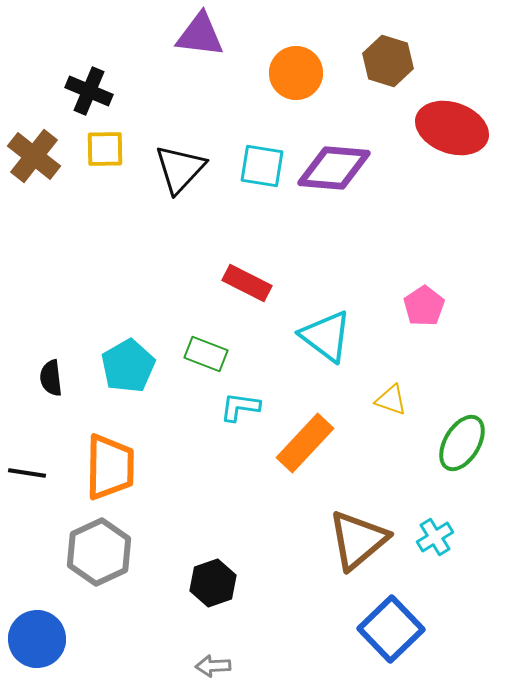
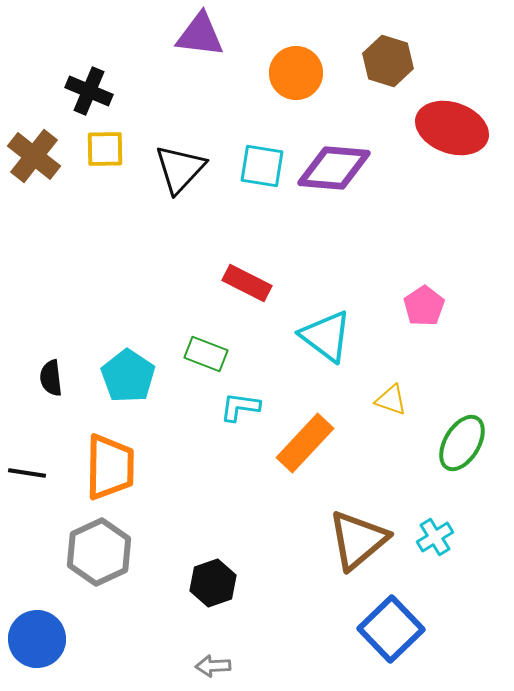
cyan pentagon: moved 10 px down; rotated 8 degrees counterclockwise
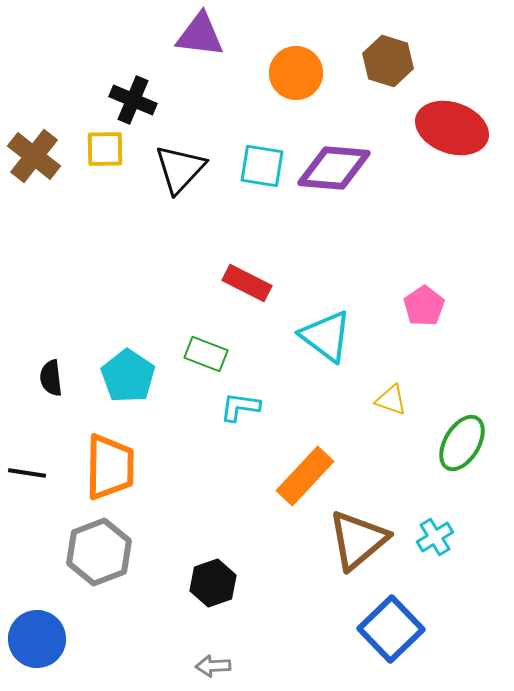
black cross: moved 44 px right, 9 px down
orange rectangle: moved 33 px down
gray hexagon: rotated 4 degrees clockwise
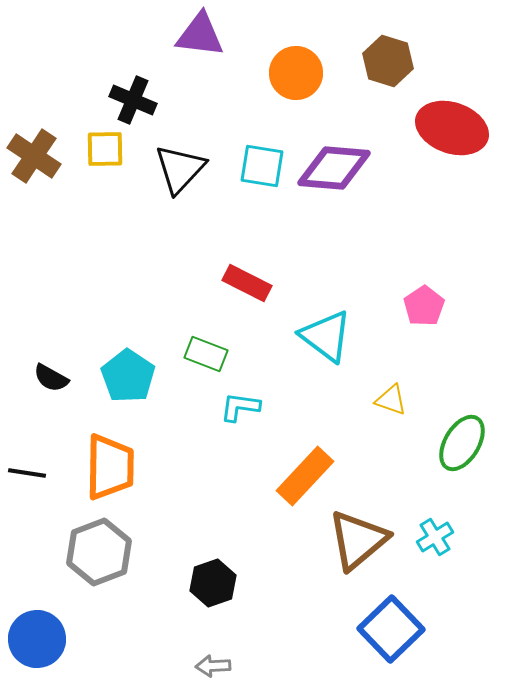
brown cross: rotated 4 degrees counterclockwise
black semicircle: rotated 54 degrees counterclockwise
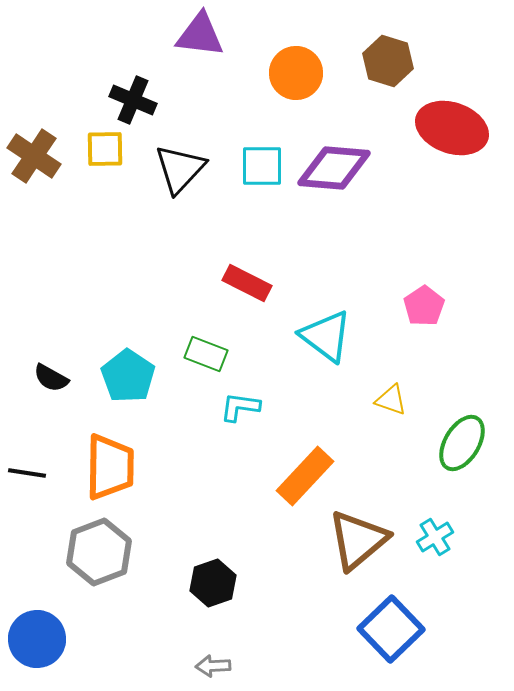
cyan square: rotated 9 degrees counterclockwise
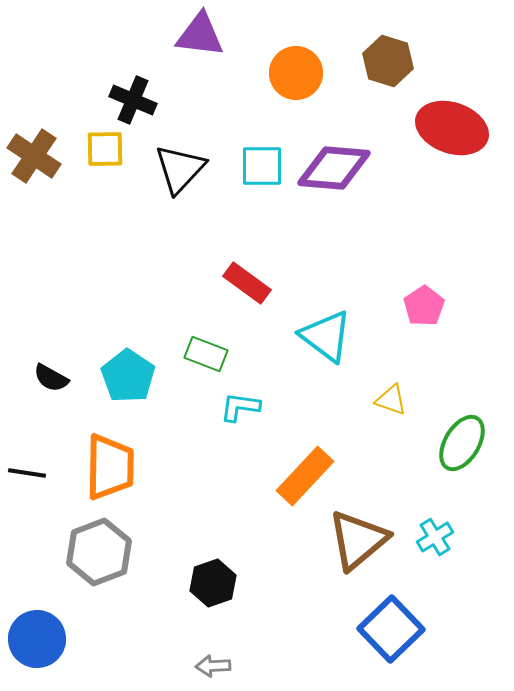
red rectangle: rotated 9 degrees clockwise
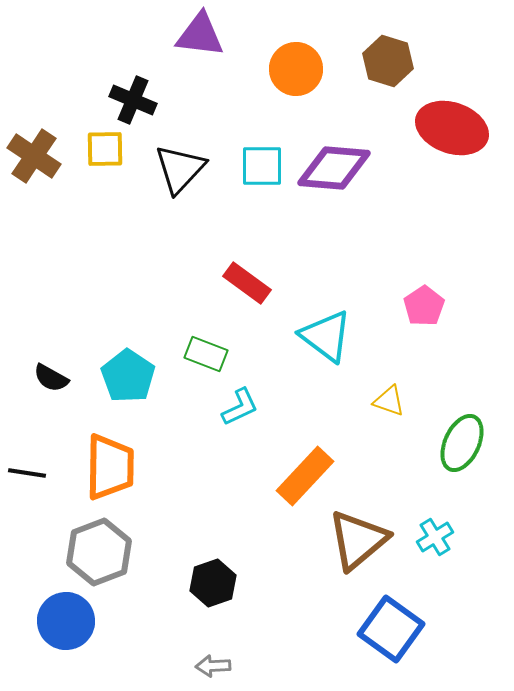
orange circle: moved 4 px up
yellow triangle: moved 2 px left, 1 px down
cyan L-shape: rotated 147 degrees clockwise
green ellipse: rotated 6 degrees counterclockwise
blue square: rotated 10 degrees counterclockwise
blue circle: moved 29 px right, 18 px up
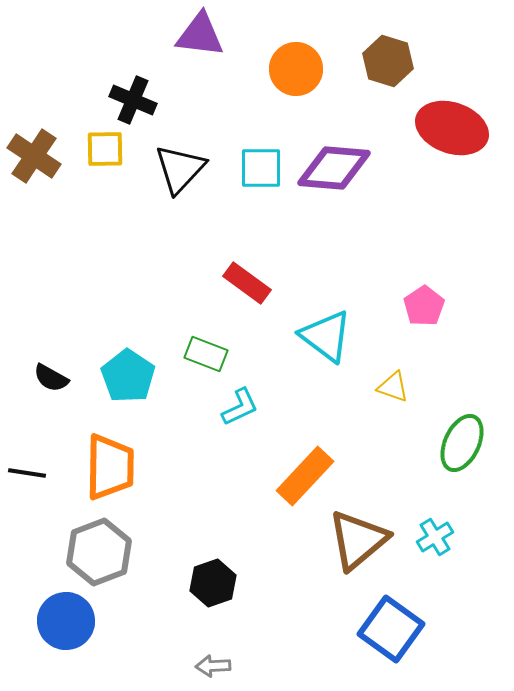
cyan square: moved 1 px left, 2 px down
yellow triangle: moved 4 px right, 14 px up
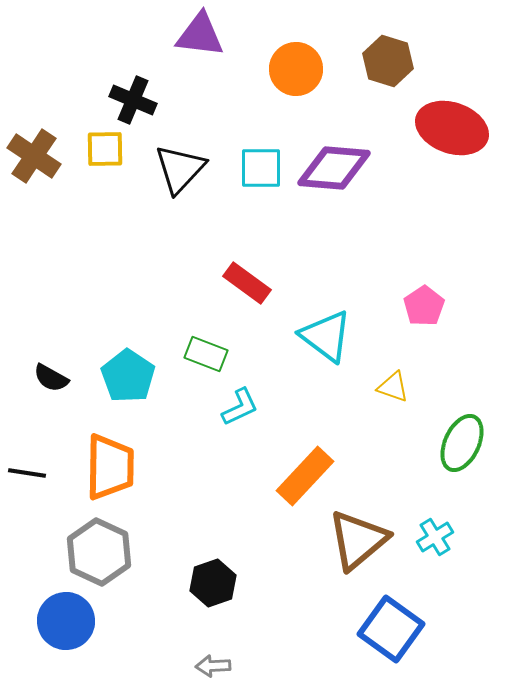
gray hexagon: rotated 14 degrees counterclockwise
